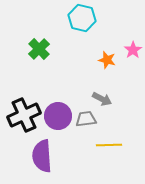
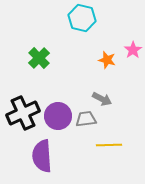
green cross: moved 9 px down
black cross: moved 1 px left, 2 px up
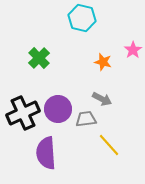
orange star: moved 4 px left, 2 px down
purple circle: moved 7 px up
yellow line: rotated 50 degrees clockwise
purple semicircle: moved 4 px right, 3 px up
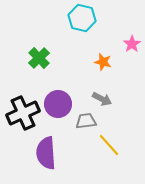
pink star: moved 1 px left, 6 px up
purple circle: moved 5 px up
gray trapezoid: moved 2 px down
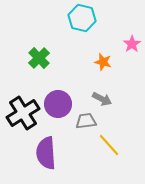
black cross: rotated 8 degrees counterclockwise
